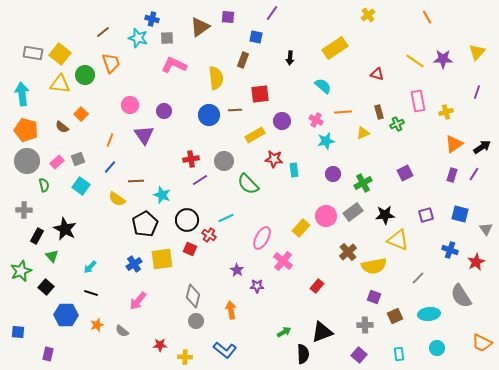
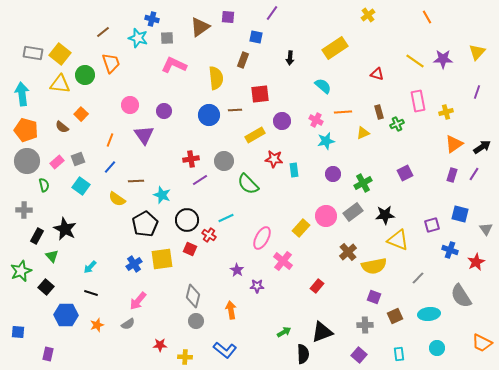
purple square at (426, 215): moved 6 px right, 10 px down
gray semicircle at (122, 331): moved 6 px right, 7 px up; rotated 72 degrees counterclockwise
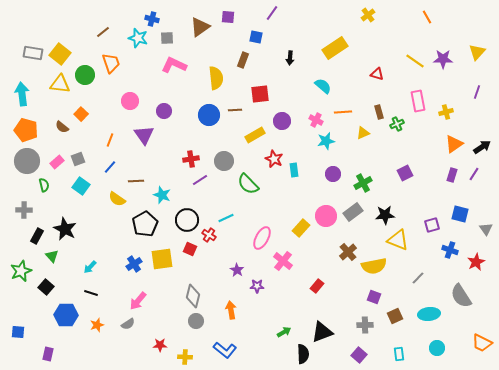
pink circle at (130, 105): moved 4 px up
red star at (274, 159): rotated 18 degrees clockwise
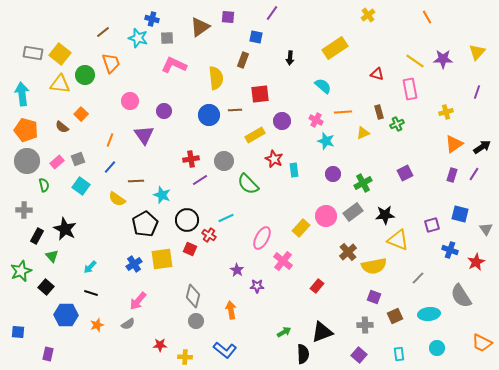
pink rectangle at (418, 101): moved 8 px left, 12 px up
cyan star at (326, 141): rotated 30 degrees clockwise
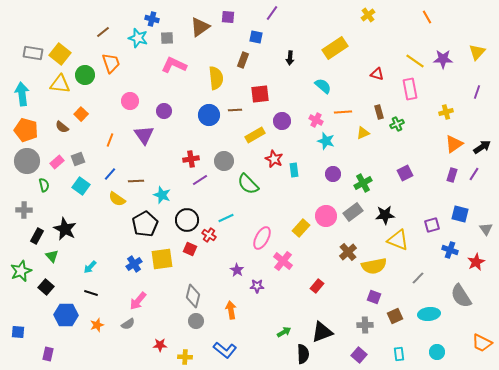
blue line at (110, 167): moved 7 px down
cyan circle at (437, 348): moved 4 px down
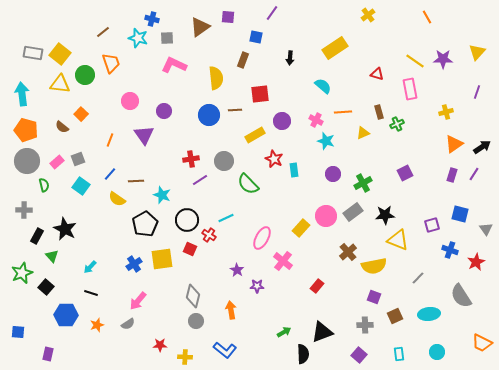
green star at (21, 271): moved 1 px right, 2 px down
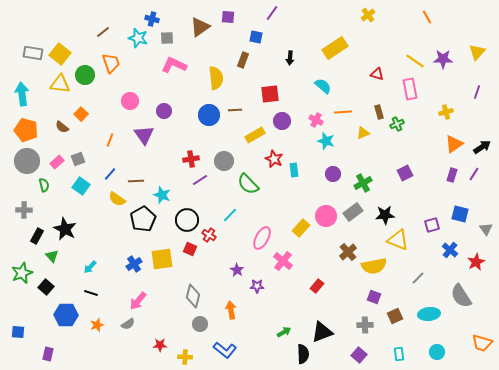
red square at (260, 94): moved 10 px right
cyan line at (226, 218): moved 4 px right, 3 px up; rotated 21 degrees counterclockwise
black pentagon at (145, 224): moved 2 px left, 5 px up
blue cross at (450, 250): rotated 21 degrees clockwise
gray circle at (196, 321): moved 4 px right, 3 px down
orange trapezoid at (482, 343): rotated 10 degrees counterclockwise
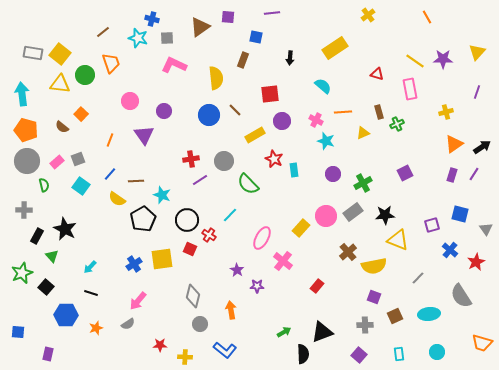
purple line at (272, 13): rotated 49 degrees clockwise
brown line at (235, 110): rotated 48 degrees clockwise
orange star at (97, 325): moved 1 px left, 3 px down
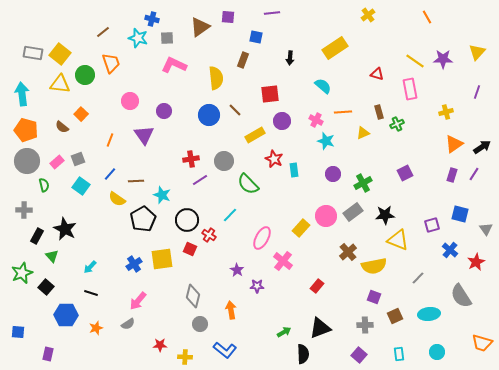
black triangle at (322, 332): moved 2 px left, 4 px up
